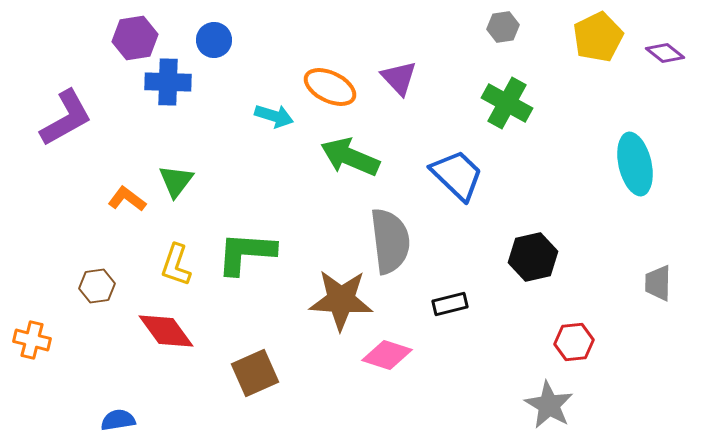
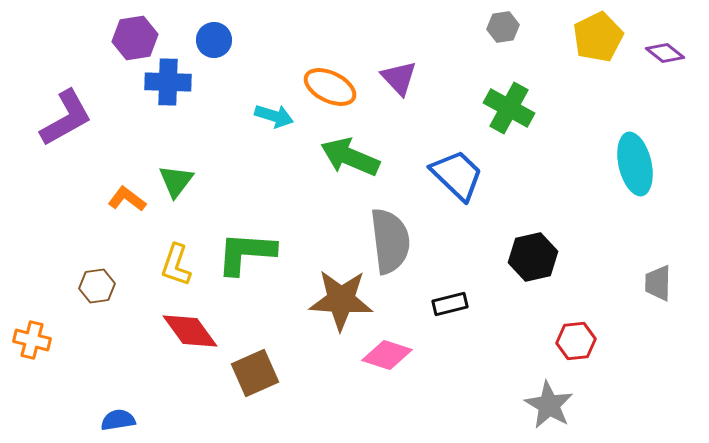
green cross: moved 2 px right, 5 px down
red diamond: moved 24 px right
red hexagon: moved 2 px right, 1 px up
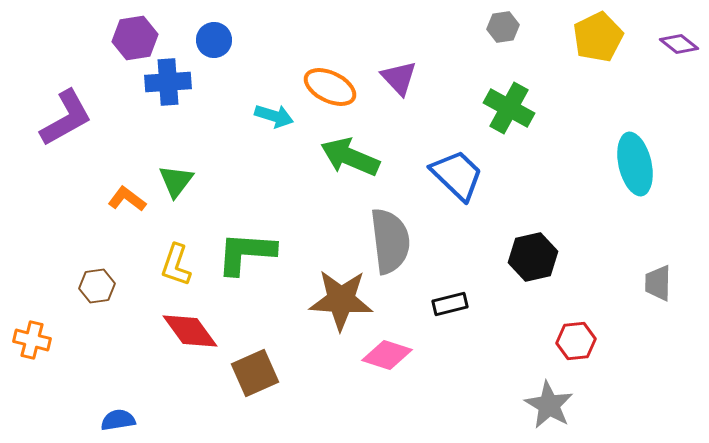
purple diamond: moved 14 px right, 9 px up
blue cross: rotated 6 degrees counterclockwise
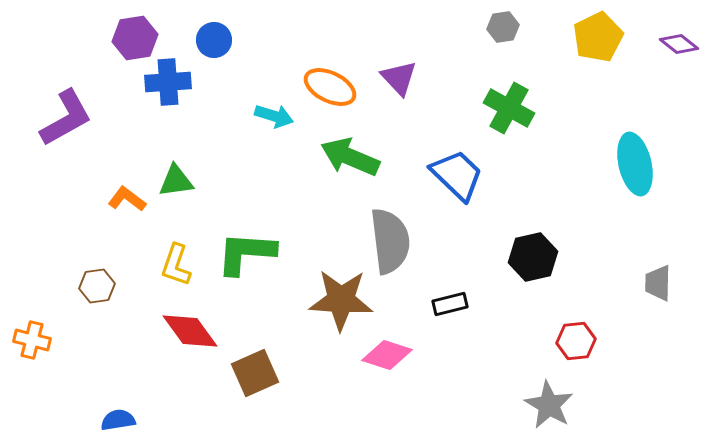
green triangle: rotated 45 degrees clockwise
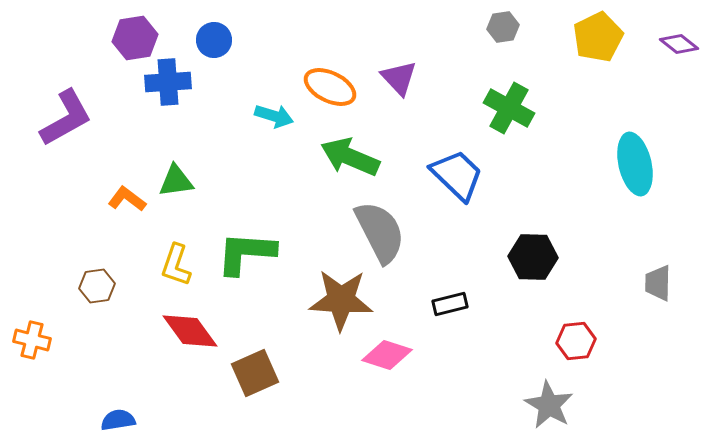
gray semicircle: moved 10 px left, 9 px up; rotated 20 degrees counterclockwise
black hexagon: rotated 15 degrees clockwise
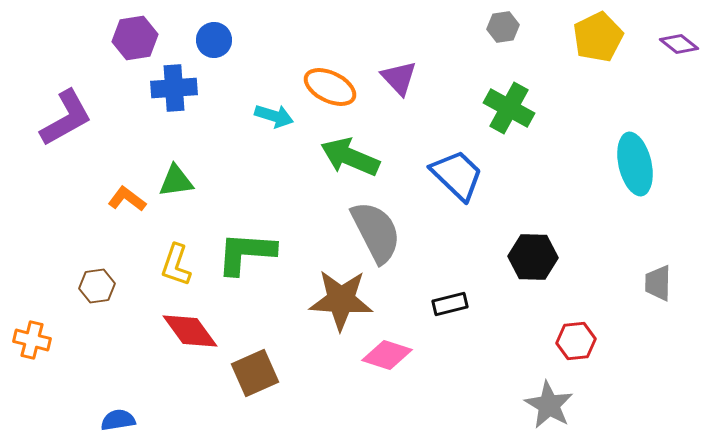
blue cross: moved 6 px right, 6 px down
gray semicircle: moved 4 px left
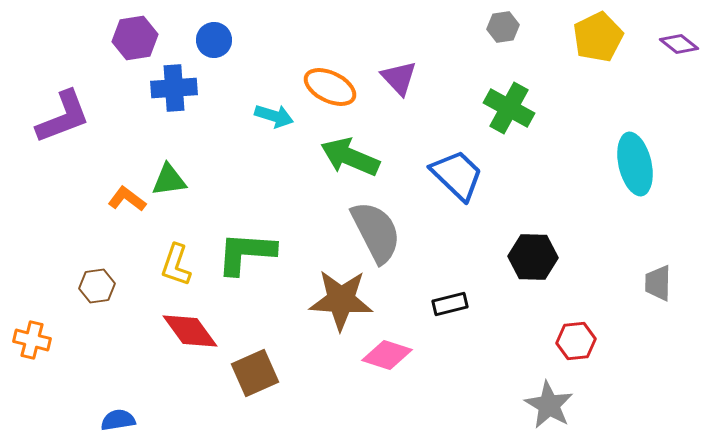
purple L-shape: moved 3 px left, 1 px up; rotated 8 degrees clockwise
green triangle: moved 7 px left, 1 px up
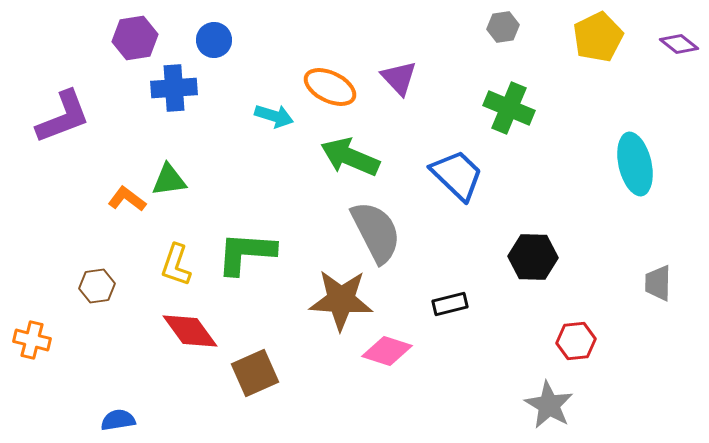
green cross: rotated 6 degrees counterclockwise
pink diamond: moved 4 px up
